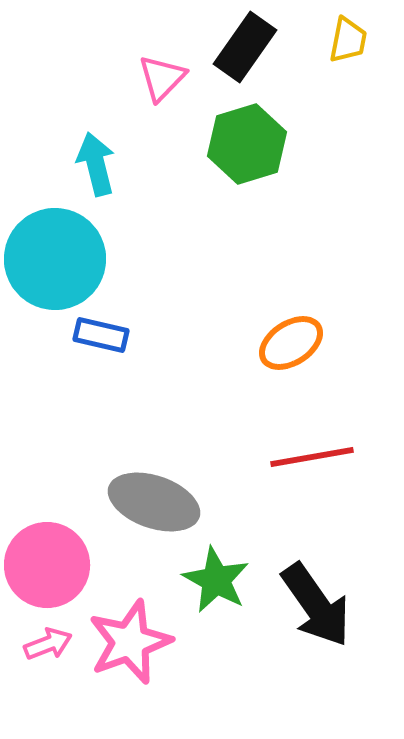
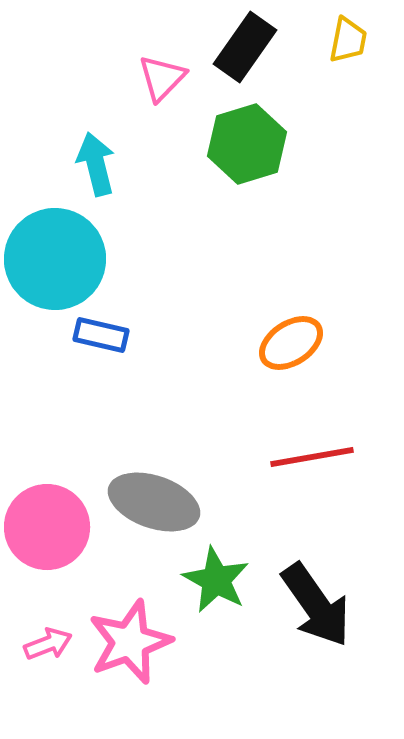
pink circle: moved 38 px up
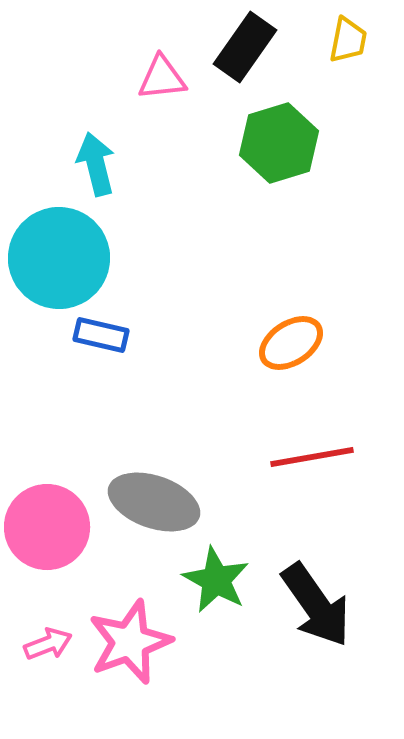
pink triangle: rotated 40 degrees clockwise
green hexagon: moved 32 px right, 1 px up
cyan circle: moved 4 px right, 1 px up
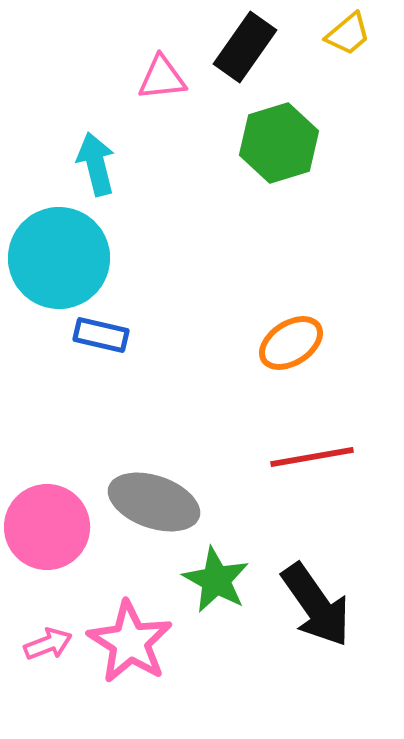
yellow trapezoid: moved 6 px up; rotated 39 degrees clockwise
pink star: rotated 20 degrees counterclockwise
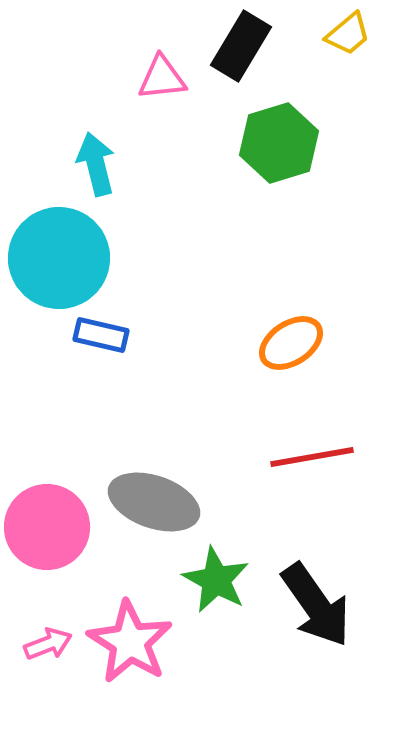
black rectangle: moved 4 px left, 1 px up; rotated 4 degrees counterclockwise
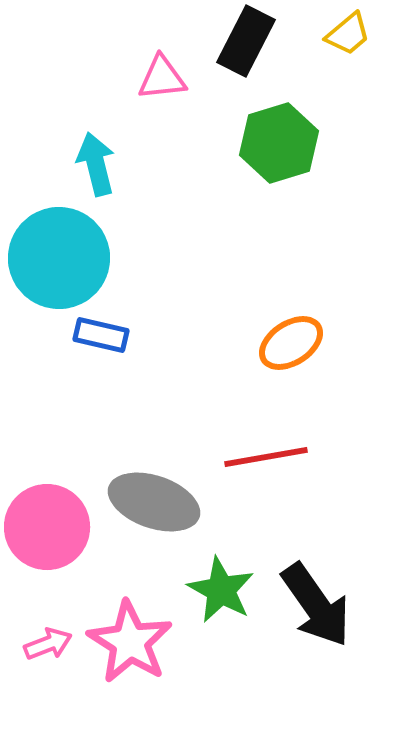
black rectangle: moved 5 px right, 5 px up; rotated 4 degrees counterclockwise
red line: moved 46 px left
green star: moved 5 px right, 10 px down
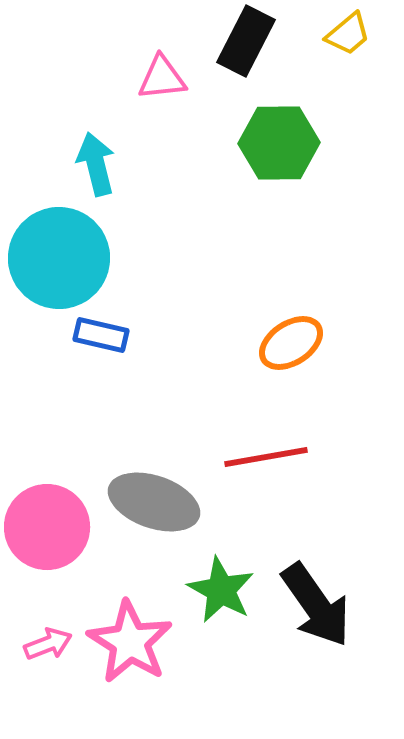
green hexagon: rotated 16 degrees clockwise
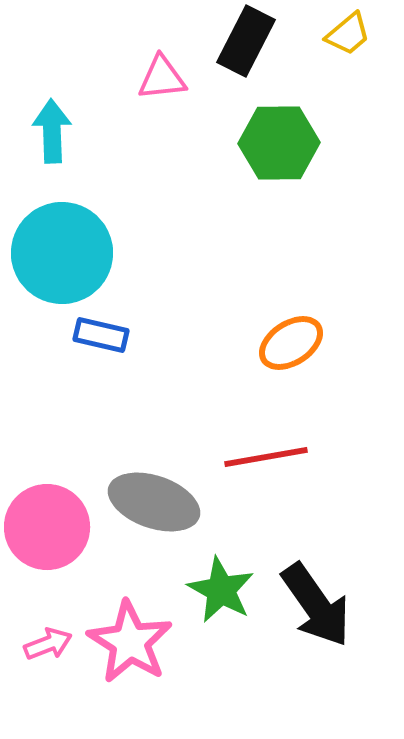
cyan arrow: moved 44 px left, 33 px up; rotated 12 degrees clockwise
cyan circle: moved 3 px right, 5 px up
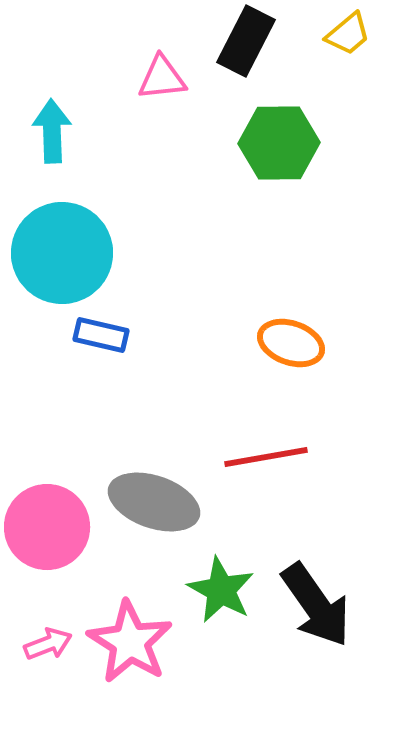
orange ellipse: rotated 52 degrees clockwise
